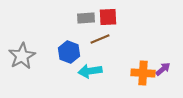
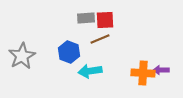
red square: moved 3 px left, 3 px down
purple arrow: moved 2 px left, 1 px down; rotated 140 degrees counterclockwise
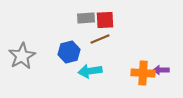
blue hexagon: rotated 25 degrees clockwise
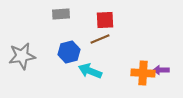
gray rectangle: moved 25 px left, 4 px up
gray star: rotated 20 degrees clockwise
cyan arrow: rotated 30 degrees clockwise
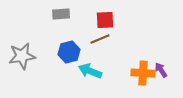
purple arrow: rotated 56 degrees clockwise
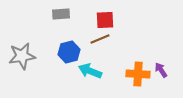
orange cross: moved 5 px left, 1 px down
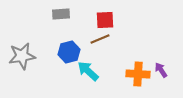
cyan arrow: moved 2 px left; rotated 20 degrees clockwise
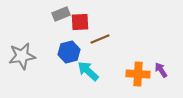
gray rectangle: rotated 18 degrees counterclockwise
red square: moved 25 px left, 2 px down
